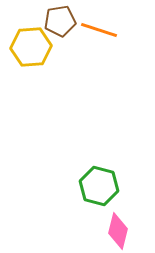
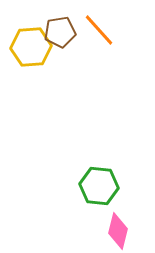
brown pentagon: moved 11 px down
orange line: rotated 30 degrees clockwise
green hexagon: rotated 9 degrees counterclockwise
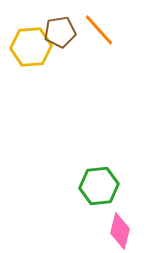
green hexagon: rotated 12 degrees counterclockwise
pink diamond: moved 2 px right
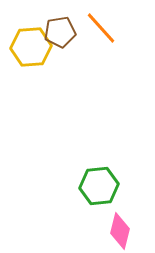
orange line: moved 2 px right, 2 px up
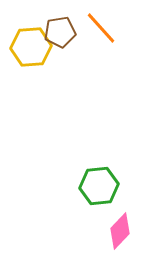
pink diamond: rotated 30 degrees clockwise
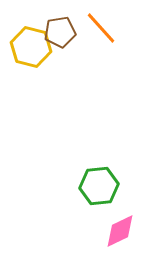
yellow hexagon: rotated 18 degrees clockwise
pink diamond: rotated 21 degrees clockwise
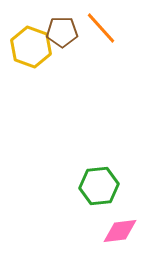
brown pentagon: moved 2 px right; rotated 8 degrees clockwise
yellow hexagon: rotated 6 degrees clockwise
pink diamond: rotated 18 degrees clockwise
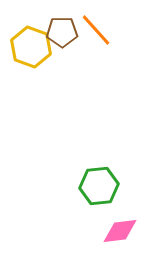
orange line: moved 5 px left, 2 px down
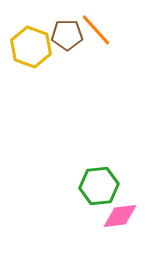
brown pentagon: moved 5 px right, 3 px down
pink diamond: moved 15 px up
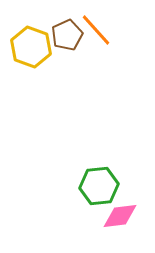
brown pentagon: rotated 24 degrees counterclockwise
